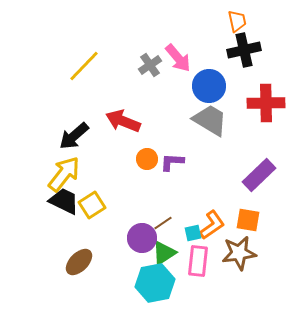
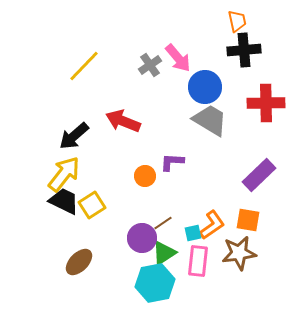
black cross: rotated 8 degrees clockwise
blue circle: moved 4 px left, 1 px down
orange circle: moved 2 px left, 17 px down
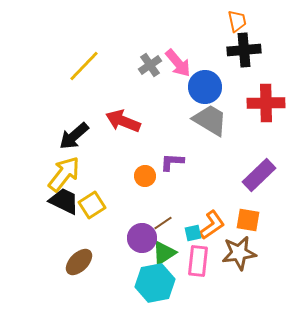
pink arrow: moved 5 px down
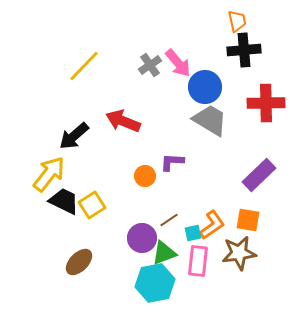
yellow arrow: moved 15 px left
brown line: moved 6 px right, 3 px up
green triangle: rotated 12 degrees clockwise
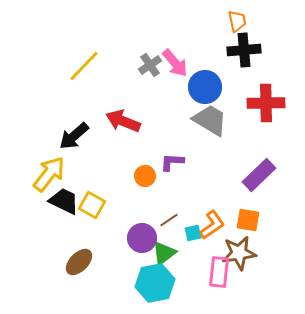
pink arrow: moved 3 px left
yellow square: rotated 28 degrees counterclockwise
green triangle: rotated 16 degrees counterclockwise
pink rectangle: moved 21 px right, 11 px down
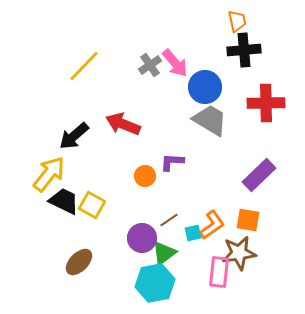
red arrow: moved 3 px down
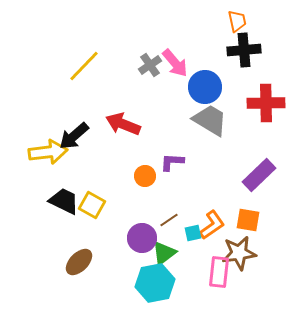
yellow arrow: moved 1 px left, 22 px up; rotated 45 degrees clockwise
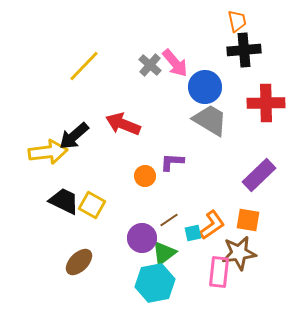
gray cross: rotated 15 degrees counterclockwise
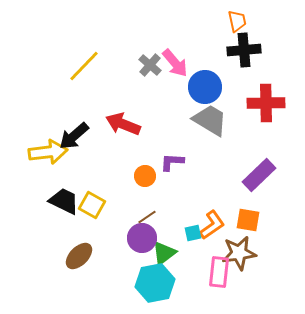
brown line: moved 22 px left, 3 px up
brown ellipse: moved 6 px up
